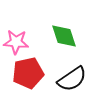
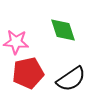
green diamond: moved 1 px left, 6 px up
black semicircle: moved 1 px left
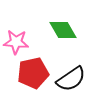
green diamond: rotated 12 degrees counterclockwise
red pentagon: moved 5 px right
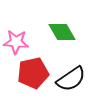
green diamond: moved 1 px left, 2 px down
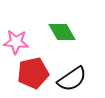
black semicircle: moved 1 px right
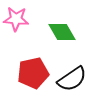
pink star: moved 23 px up
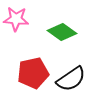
green diamond: rotated 24 degrees counterclockwise
black semicircle: moved 1 px left
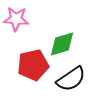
green diamond: moved 12 px down; rotated 52 degrees counterclockwise
red pentagon: moved 8 px up
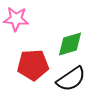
green diamond: moved 8 px right
red pentagon: rotated 8 degrees clockwise
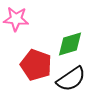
red pentagon: moved 3 px right; rotated 24 degrees clockwise
